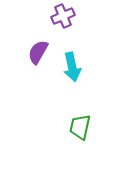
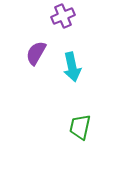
purple semicircle: moved 2 px left, 1 px down
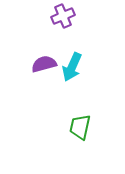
purple semicircle: moved 8 px right, 11 px down; rotated 45 degrees clockwise
cyan arrow: rotated 36 degrees clockwise
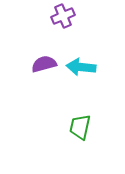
cyan arrow: moved 9 px right; rotated 72 degrees clockwise
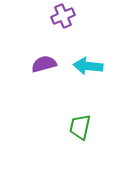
cyan arrow: moved 7 px right, 1 px up
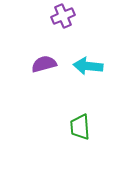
green trapezoid: rotated 16 degrees counterclockwise
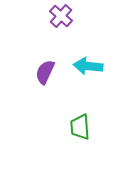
purple cross: moved 2 px left; rotated 25 degrees counterclockwise
purple semicircle: moved 1 px right, 8 px down; rotated 50 degrees counterclockwise
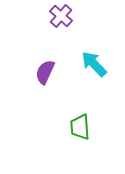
cyan arrow: moved 6 px right, 2 px up; rotated 40 degrees clockwise
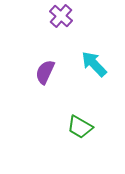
green trapezoid: rotated 56 degrees counterclockwise
